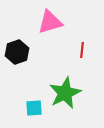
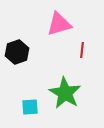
pink triangle: moved 9 px right, 2 px down
green star: rotated 16 degrees counterclockwise
cyan square: moved 4 px left, 1 px up
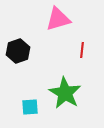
pink triangle: moved 1 px left, 5 px up
black hexagon: moved 1 px right, 1 px up
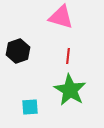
pink triangle: moved 3 px right, 2 px up; rotated 32 degrees clockwise
red line: moved 14 px left, 6 px down
green star: moved 5 px right, 3 px up
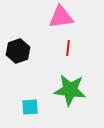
pink triangle: rotated 24 degrees counterclockwise
red line: moved 8 px up
green star: rotated 24 degrees counterclockwise
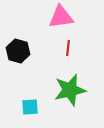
black hexagon: rotated 25 degrees counterclockwise
green star: rotated 20 degrees counterclockwise
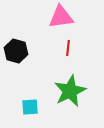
black hexagon: moved 2 px left
green star: moved 1 px down; rotated 12 degrees counterclockwise
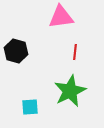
red line: moved 7 px right, 4 px down
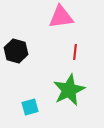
green star: moved 1 px left, 1 px up
cyan square: rotated 12 degrees counterclockwise
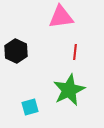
black hexagon: rotated 10 degrees clockwise
